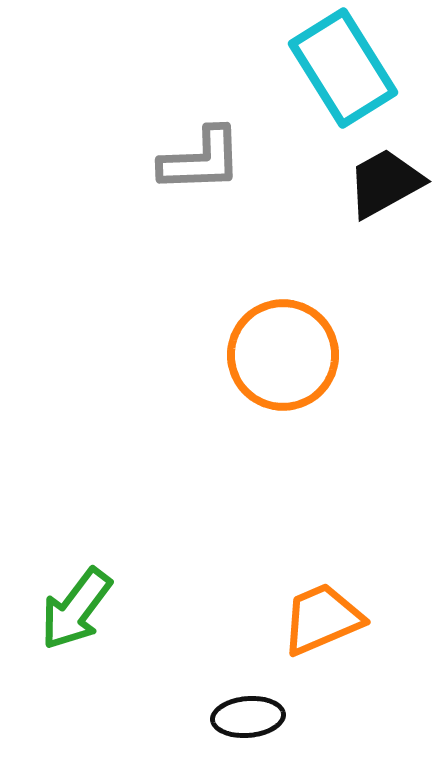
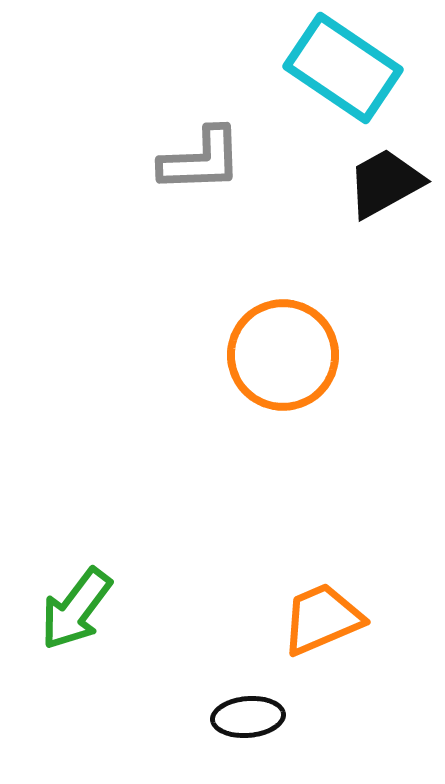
cyan rectangle: rotated 24 degrees counterclockwise
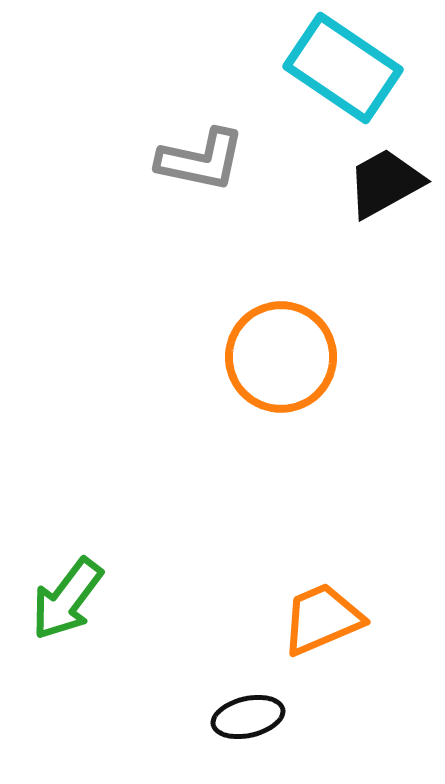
gray L-shape: rotated 14 degrees clockwise
orange circle: moved 2 px left, 2 px down
green arrow: moved 9 px left, 10 px up
black ellipse: rotated 8 degrees counterclockwise
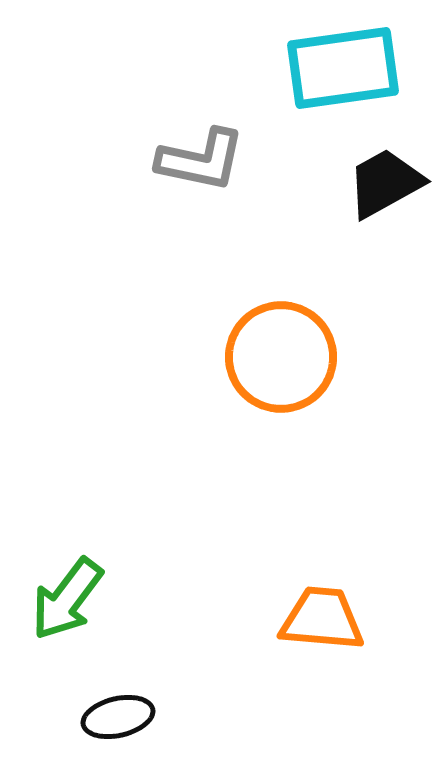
cyan rectangle: rotated 42 degrees counterclockwise
orange trapezoid: rotated 28 degrees clockwise
black ellipse: moved 130 px left
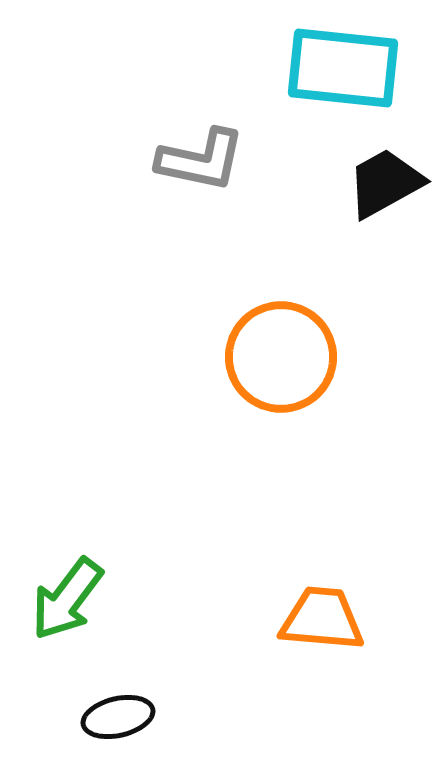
cyan rectangle: rotated 14 degrees clockwise
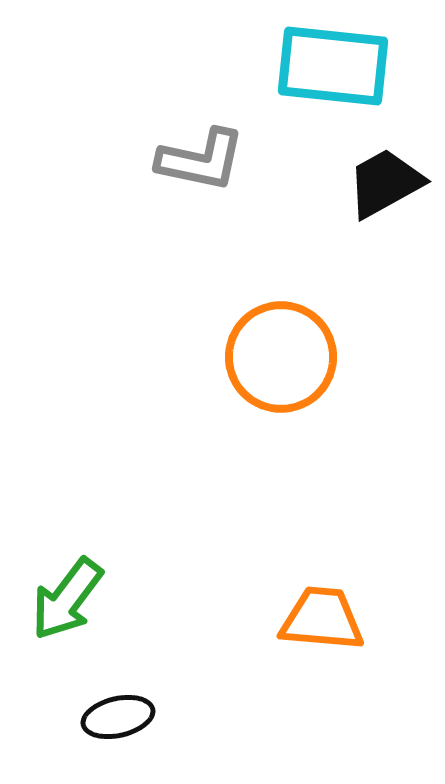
cyan rectangle: moved 10 px left, 2 px up
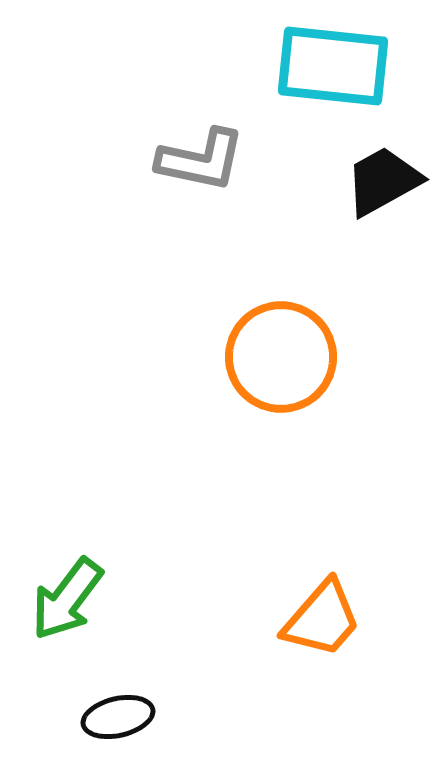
black trapezoid: moved 2 px left, 2 px up
orange trapezoid: rotated 126 degrees clockwise
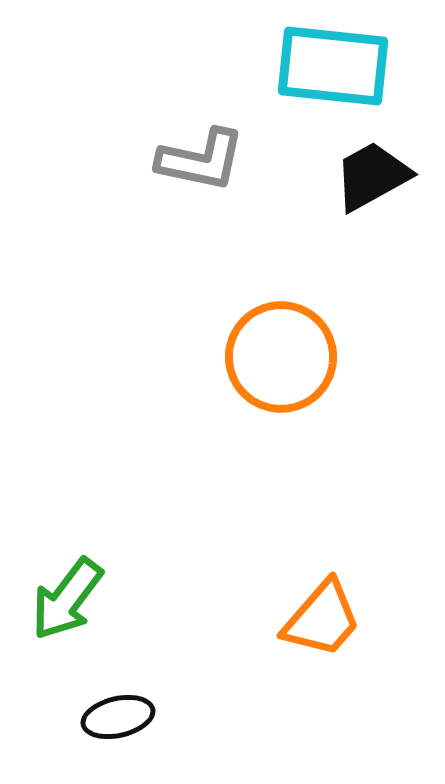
black trapezoid: moved 11 px left, 5 px up
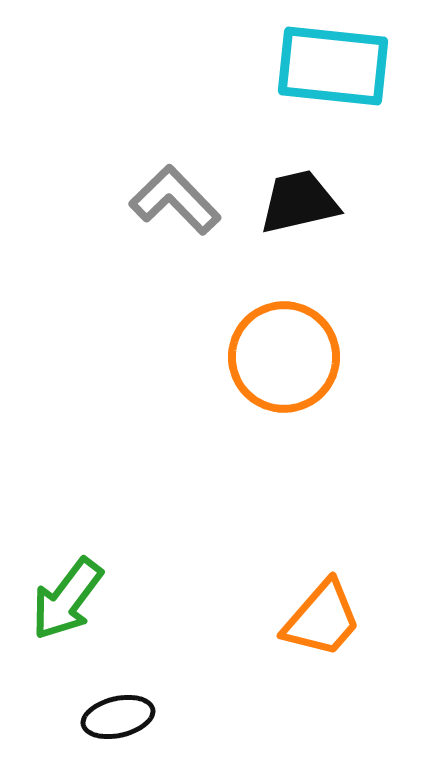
gray L-shape: moved 26 px left, 40 px down; rotated 146 degrees counterclockwise
black trapezoid: moved 73 px left, 26 px down; rotated 16 degrees clockwise
orange circle: moved 3 px right
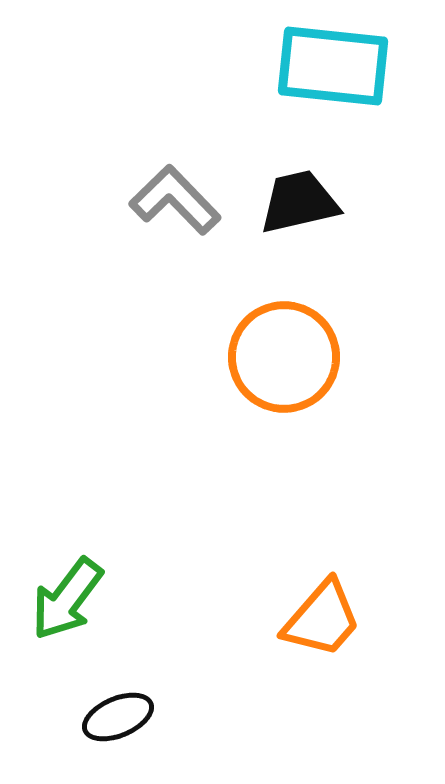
black ellipse: rotated 10 degrees counterclockwise
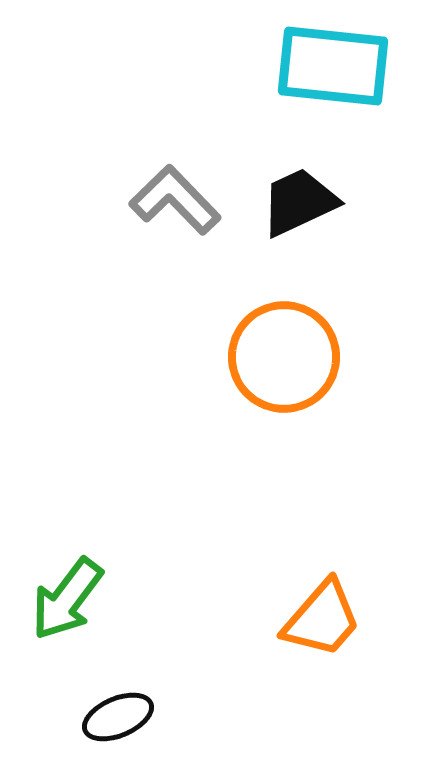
black trapezoid: rotated 12 degrees counterclockwise
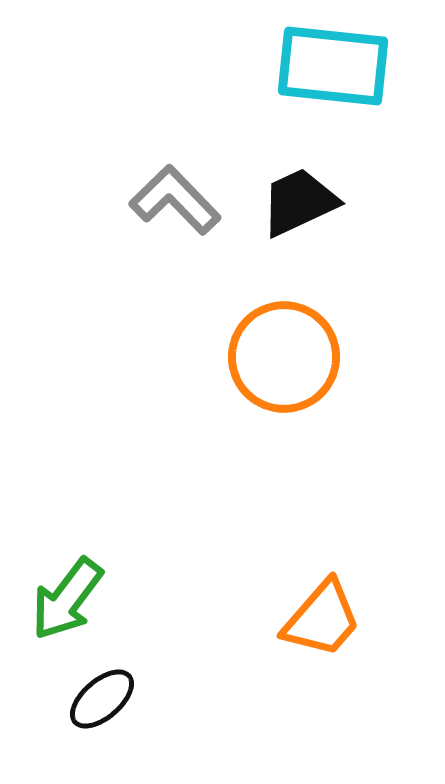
black ellipse: moved 16 px left, 18 px up; rotated 18 degrees counterclockwise
